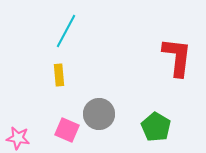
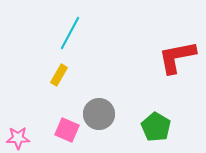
cyan line: moved 4 px right, 2 px down
red L-shape: rotated 108 degrees counterclockwise
yellow rectangle: rotated 35 degrees clockwise
pink star: rotated 10 degrees counterclockwise
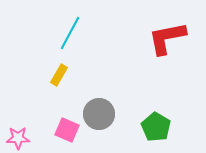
red L-shape: moved 10 px left, 19 px up
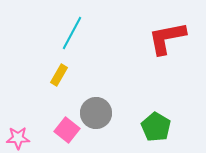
cyan line: moved 2 px right
gray circle: moved 3 px left, 1 px up
pink square: rotated 15 degrees clockwise
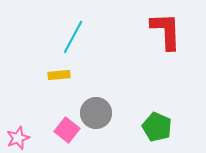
cyan line: moved 1 px right, 4 px down
red L-shape: moved 1 px left, 7 px up; rotated 99 degrees clockwise
yellow rectangle: rotated 55 degrees clockwise
green pentagon: moved 1 px right; rotated 8 degrees counterclockwise
pink star: rotated 20 degrees counterclockwise
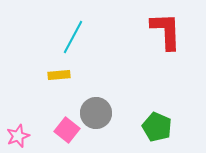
pink star: moved 2 px up
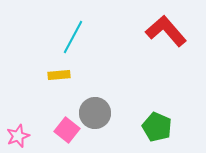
red L-shape: rotated 39 degrees counterclockwise
gray circle: moved 1 px left
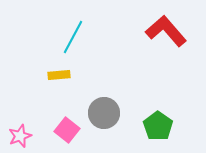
gray circle: moved 9 px right
green pentagon: moved 1 px right, 1 px up; rotated 12 degrees clockwise
pink star: moved 2 px right
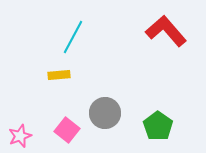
gray circle: moved 1 px right
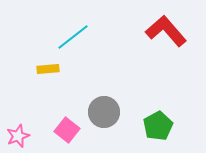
cyan line: rotated 24 degrees clockwise
yellow rectangle: moved 11 px left, 6 px up
gray circle: moved 1 px left, 1 px up
green pentagon: rotated 8 degrees clockwise
pink star: moved 2 px left
